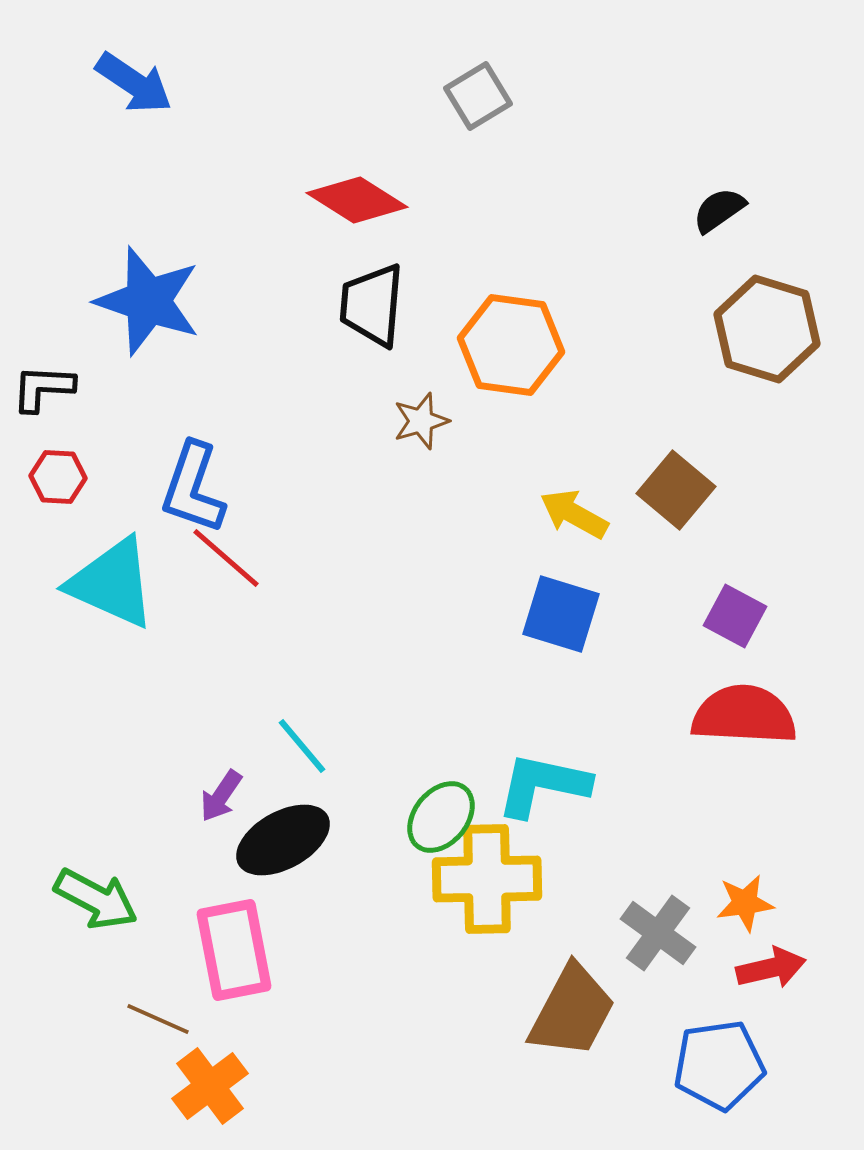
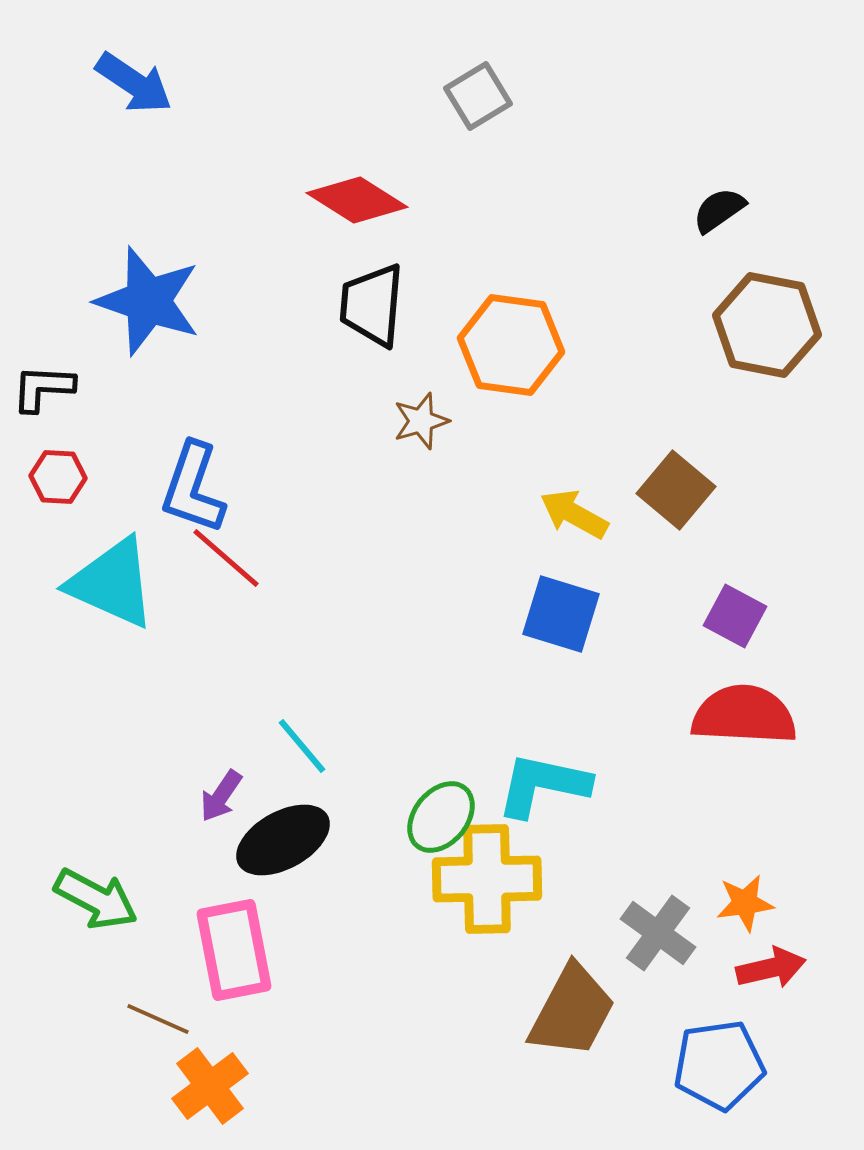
brown hexagon: moved 4 px up; rotated 6 degrees counterclockwise
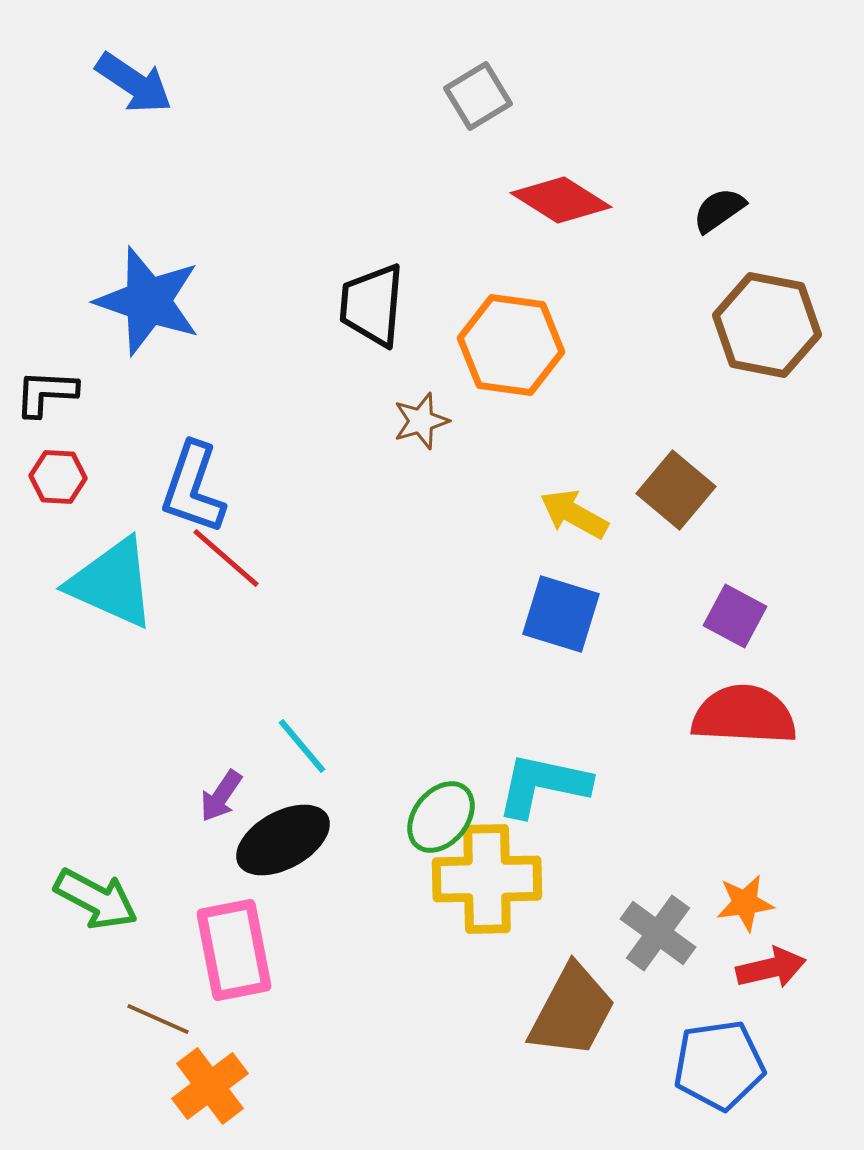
red diamond: moved 204 px right
black L-shape: moved 3 px right, 5 px down
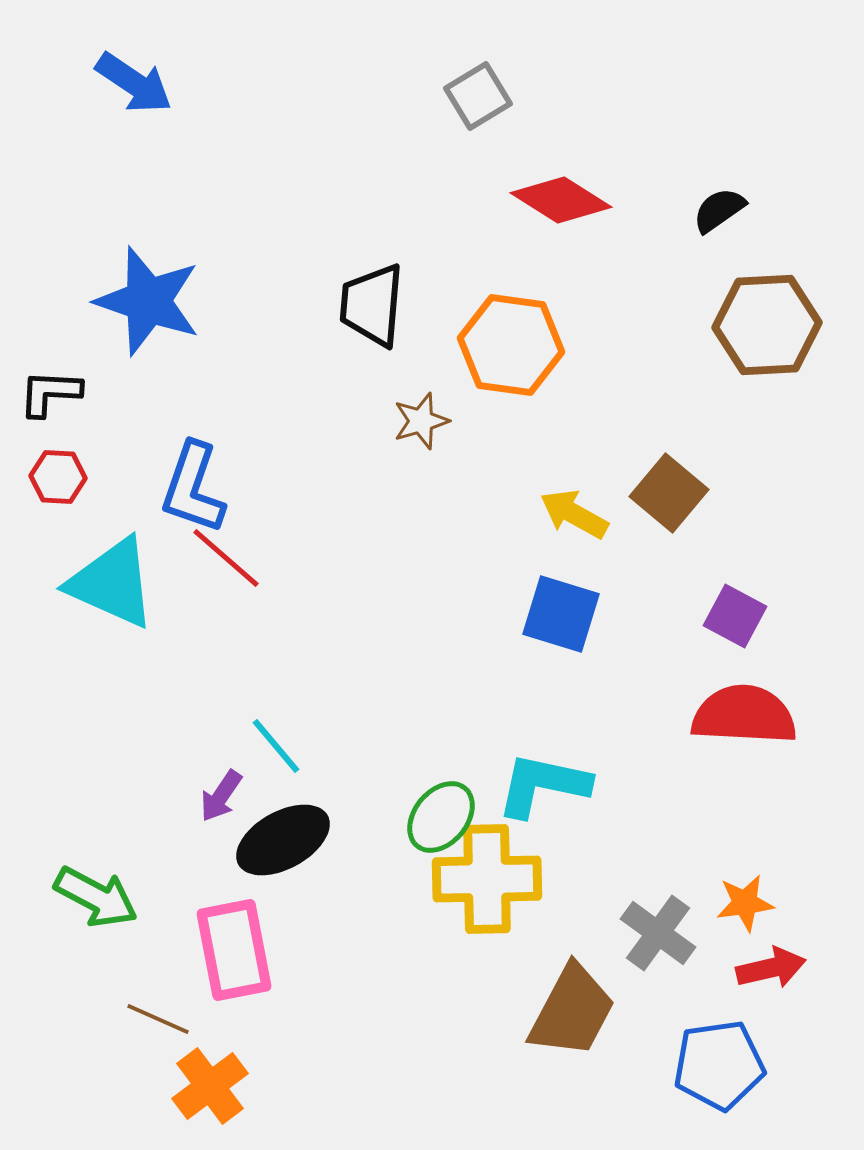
brown hexagon: rotated 14 degrees counterclockwise
black L-shape: moved 4 px right
brown square: moved 7 px left, 3 px down
cyan line: moved 26 px left
green arrow: moved 2 px up
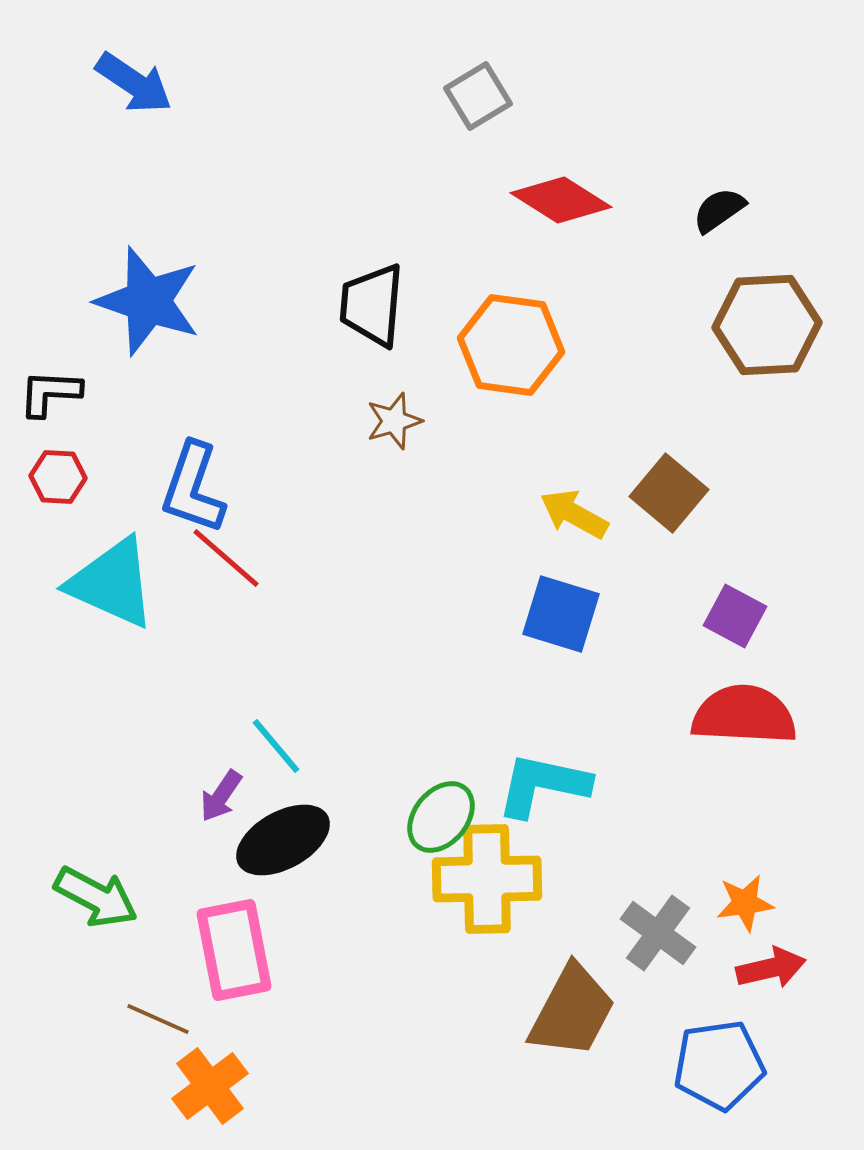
brown star: moved 27 px left
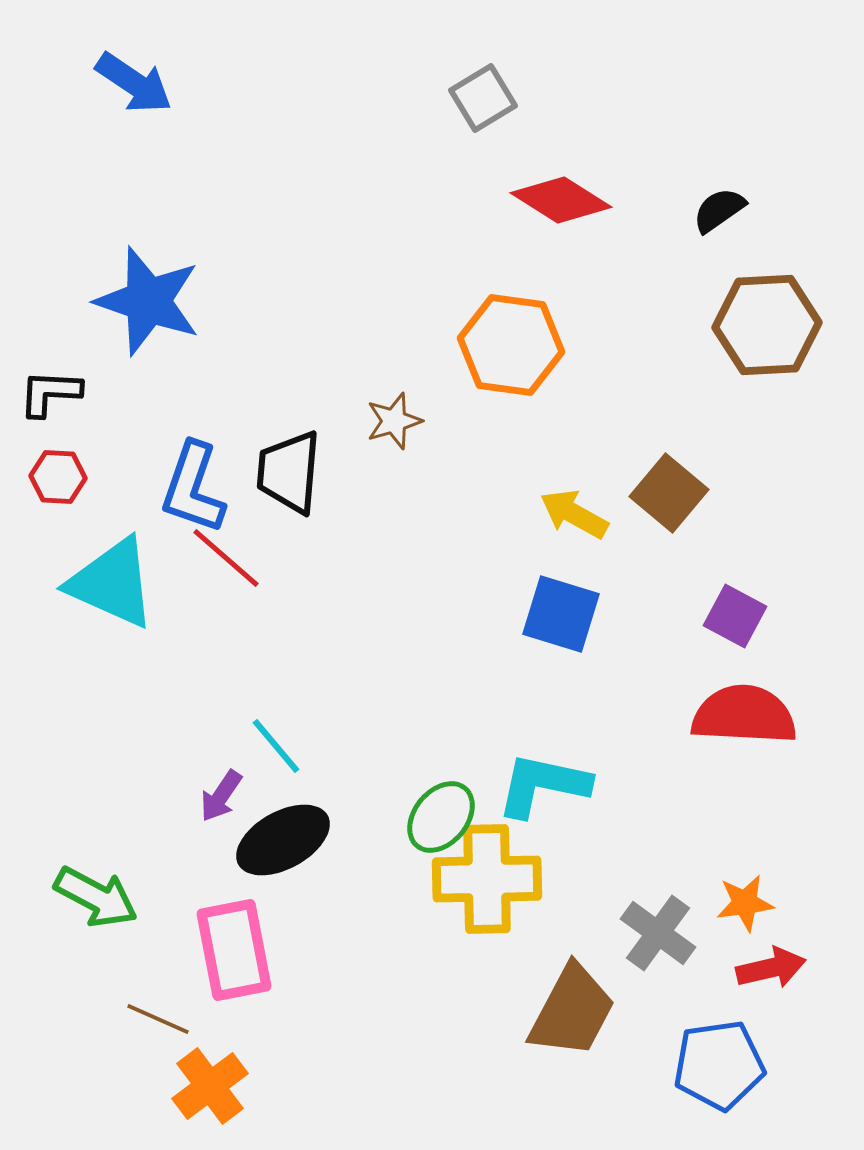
gray square: moved 5 px right, 2 px down
black trapezoid: moved 83 px left, 167 px down
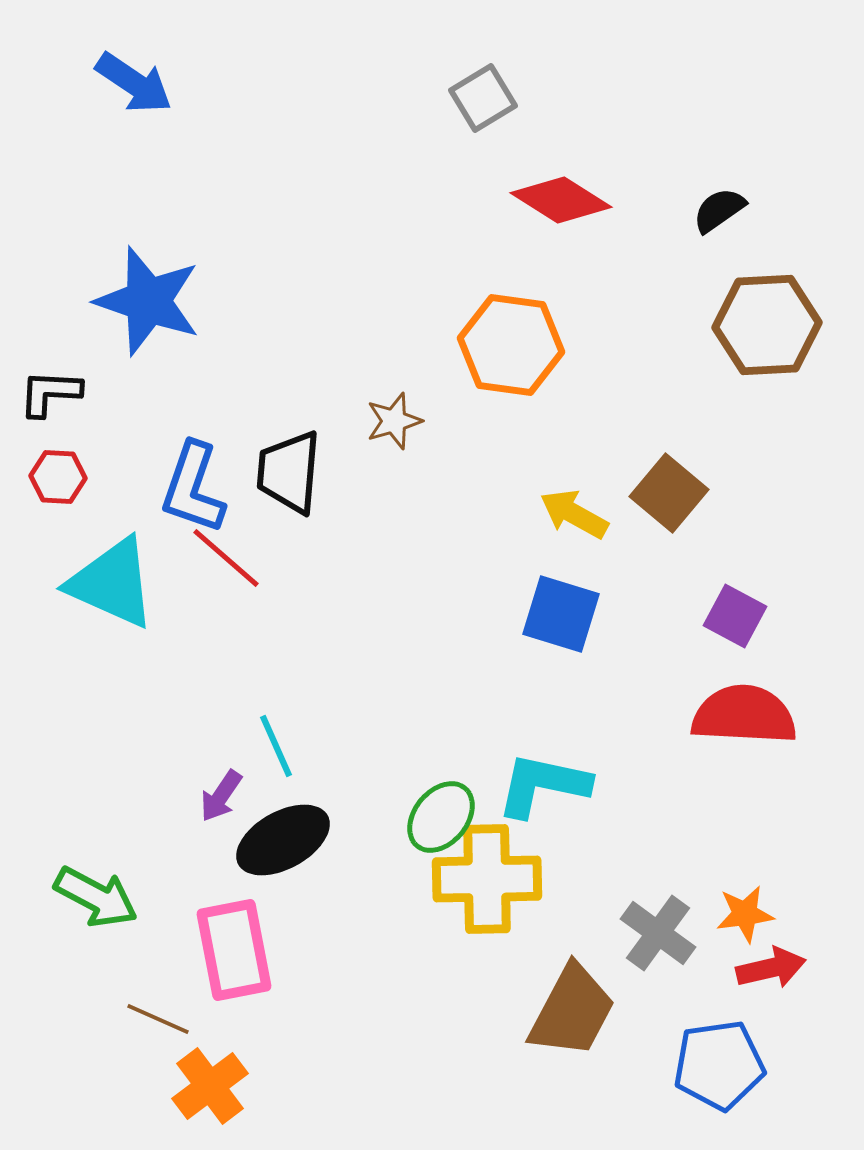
cyan line: rotated 16 degrees clockwise
orange star: moved 11 px down
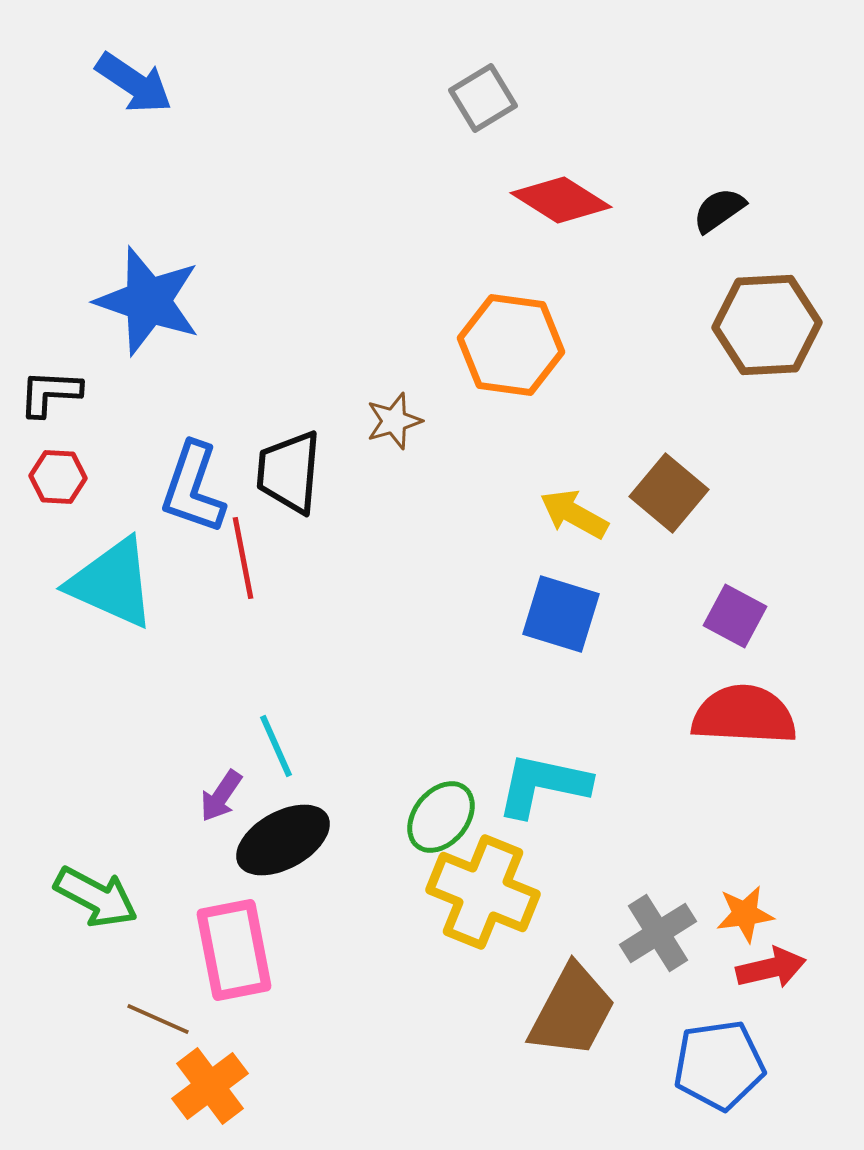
red line: moved 17 px right; rotated 38 degrees clockwise
yellow cross: moved 4 px left, 13 px down; rotated 23 degrees clockwise
gray cross: rotated 22 degrees clockwise
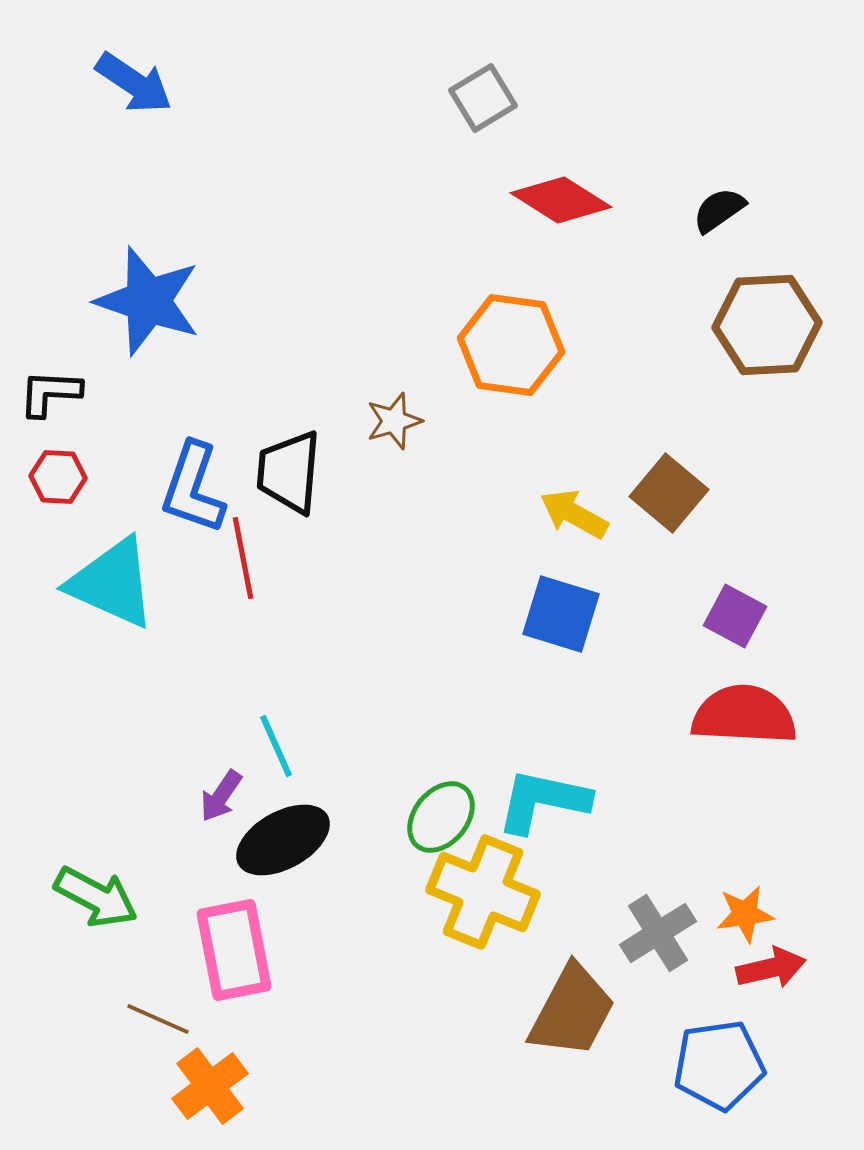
cyan L-shape: moved 16 px down
